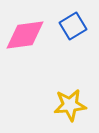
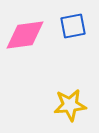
blue square: rotated 20 degrees clockwise
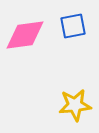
yellow star: moved 5 px right
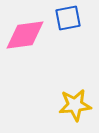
blue square: moved 5 px left, 8 px up
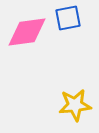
pink diamond: moved 2 px right, 3 px up
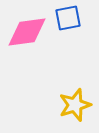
yellow star: rotated 12 degrees counterclockwise
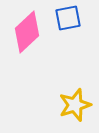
pink diamond: rotated 36 degrees counterclockwise
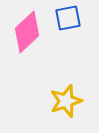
yellow star: moved 9 px left, 4 px up
